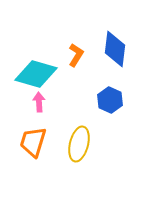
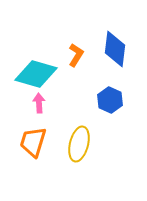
pink arrow: moved 1 px down
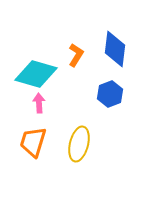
blue hexagon: moved 6 px up; rotated 15 degrees clockwise
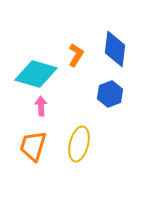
pink arrow: moved 2 px right, 3 px down
orange trapezoid: moved 4 px down
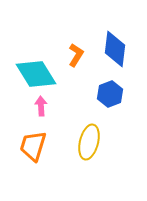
cyan diamond: rotated 42 degrees clockwise
yellow ellipse: moved 10 px right, 2 px up
